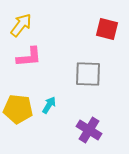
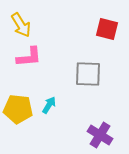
yellow arrow: rotated 110 degrees clockwise
purple cross: moved 11 px right, 5 px down
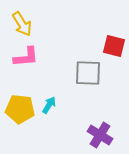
yellow arrow: moved 1 px right, 1 px up
red square: moved 7 px right, 17 px down
pink L-shape: moved 3 px left
gray square: moved 1 px up
yellow pentagon: moved 2 px right
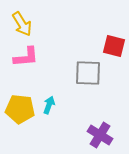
cyan arrow: rotated 12 degrees counterclockwise
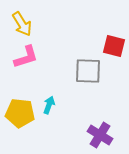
pink L-shape: rotated 12 degrees counterclockwise
gray square: moved 2 px up
yellow pentagon: moved 4 px down
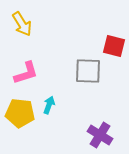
pink L-shape: moved 16 px down
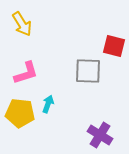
cyan arrow: moved 1 px left, 1 px up
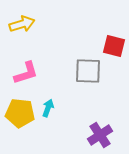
yellow arrow: rotated 75 degrees counterclockwise
cyan arrow: moved 4 px down
purple cross: rotated 25 degrees clockwise
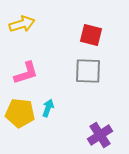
red square: moved 23 px left, 11 px up
